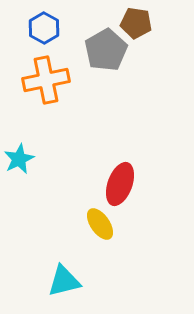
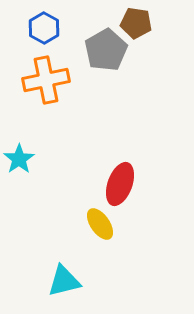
cyan star: rotated 8 degrees counterclockwise
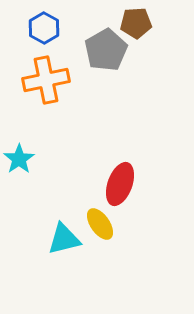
brown pentagon: rotated 12 degrees counterclockwise
cyan triangle: moved 42 px up
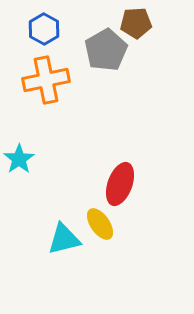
blue hexagon: moved 1 px down
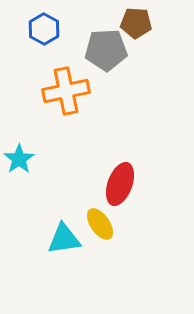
brown pentagon: rotated 8 degrees clockwise
gray pentagon: rotated 27 degrees clockwise
orange cross: moved 20 px right, 11 px down
cyan triangle: rotated 6 degrees clockwise
